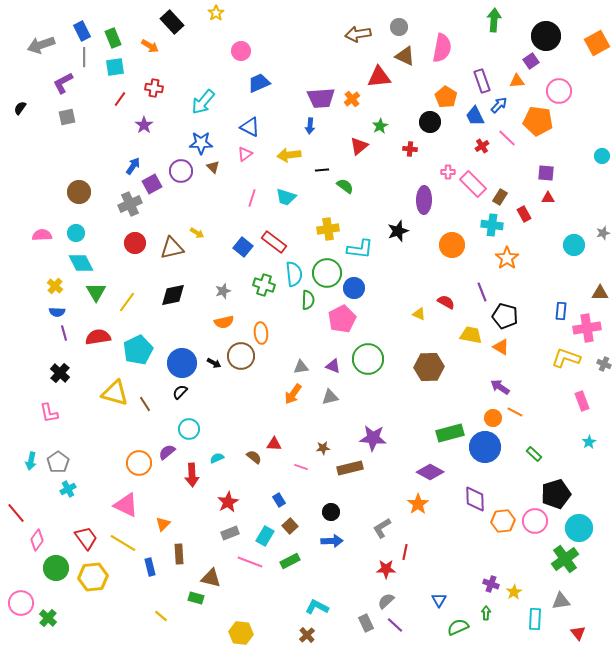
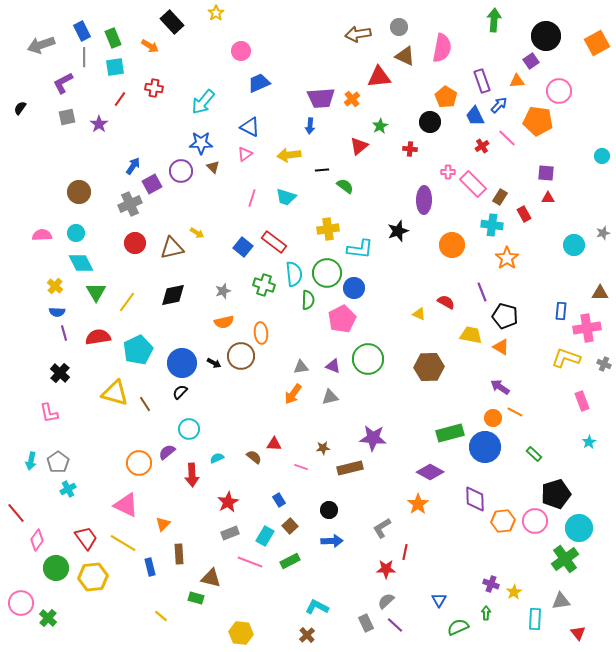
purple star at (144, 125): moved 45 px left, 1 px up
black circle at (331, 512): moved 2 px left, 2 px up
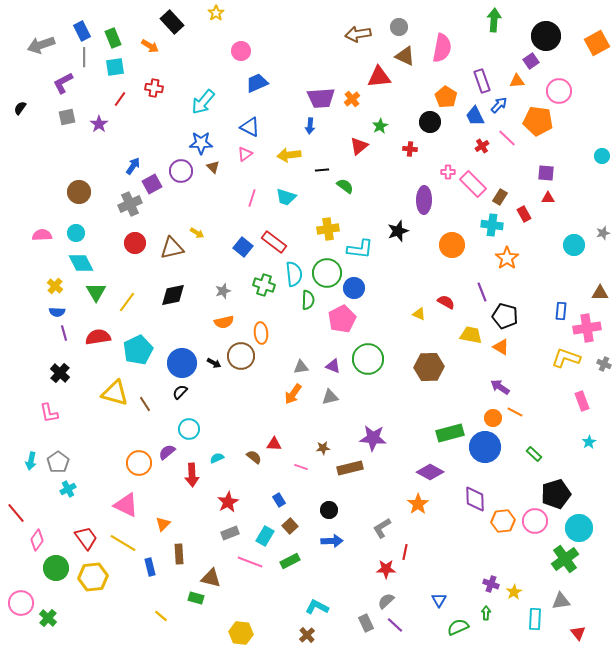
blue trapezoid at (259, 83): moved 2 px left
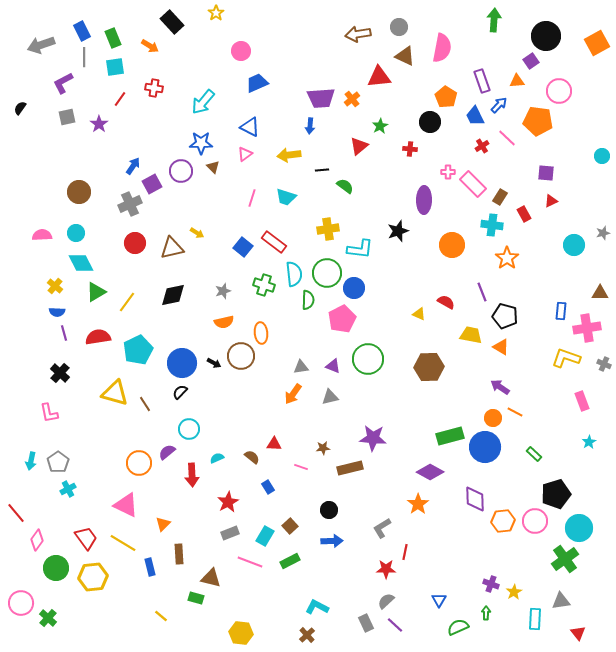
red triangle at (548, 198): moved 3 px right, 3 px down; rotated 24 degrees counterclockwise
green triangle at (96, 292): rotated 30 degrees clockwise
green rectangle at (450, 433): moved 3 px down
brown semicircle at (254, 457): moved 2 px left
blue rectangle at (279, 500): moved 11 px left, 13 px up
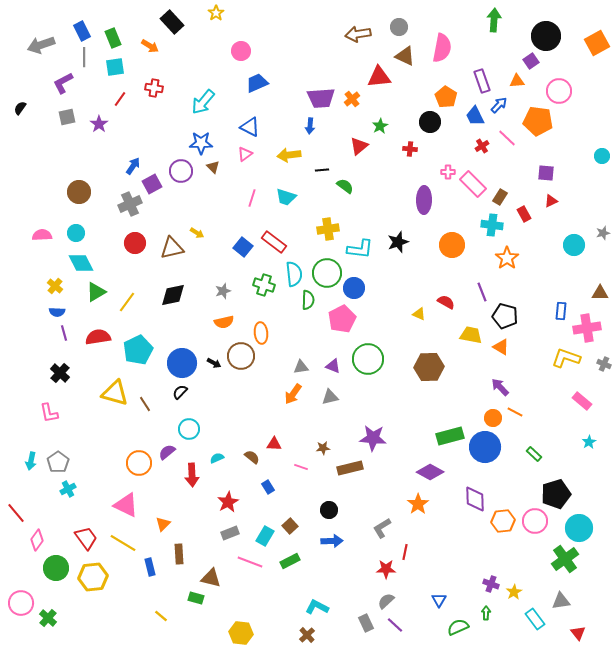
black star at (398, 231): moved 11 px down
purple arrow at (500, 387): rotated 12 degrees clockwise
pink rectangle at (582, 401): rotated 30 degrees counterclockwise
cyan rectangle at (535, 619): rotated 40 degrees counterclockwise
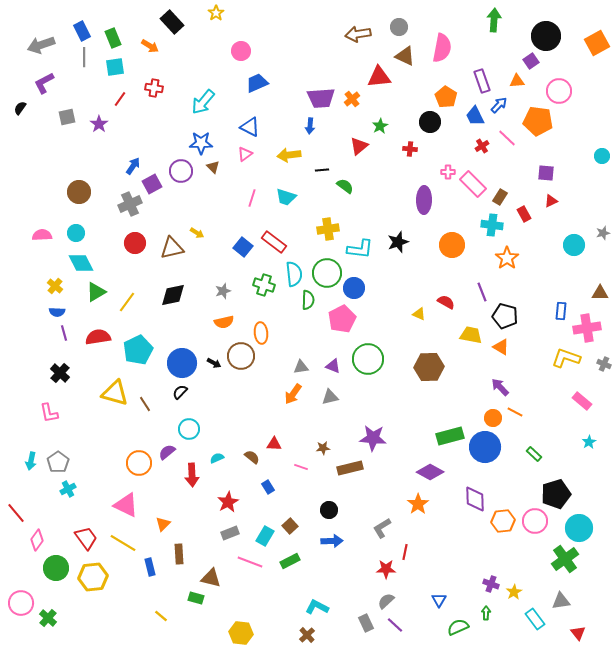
purple L-shape at (63, 83): moved 19 px left
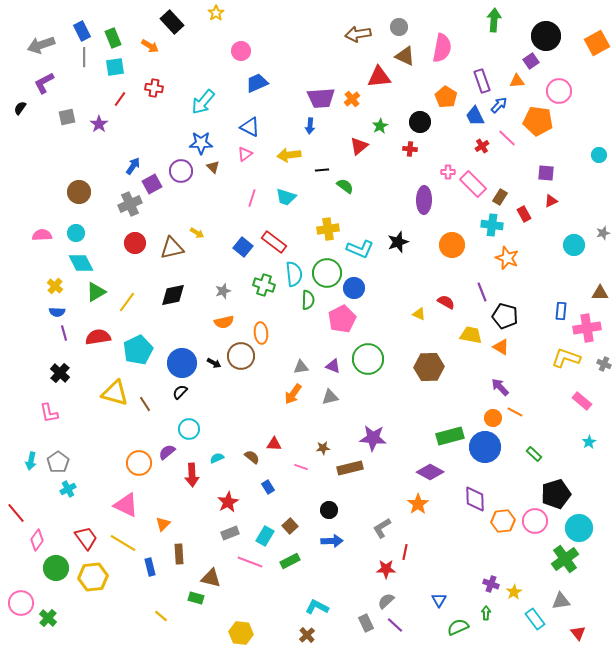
black circle at (430, 122): moved 10 px left
cyan circle at (602, 156): moved 3 px left, 1 px up
cyan L-shape at (360, 249): rotated 16 degrees clockwise
orange star at (507, 258): rotated 15 degrees counterclockwise
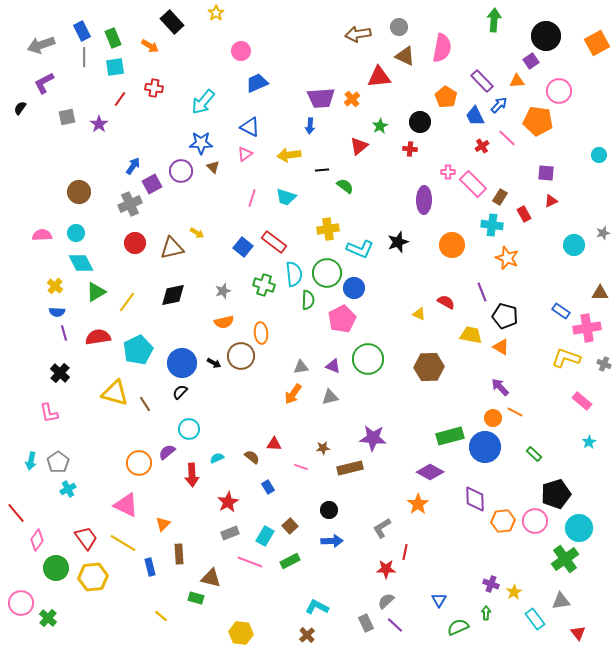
purple rectangle at (482, 81): rotated 25 degrees counterclockwise
blue rectangle at (561, 311): rotated 60 degrees counterclockwise
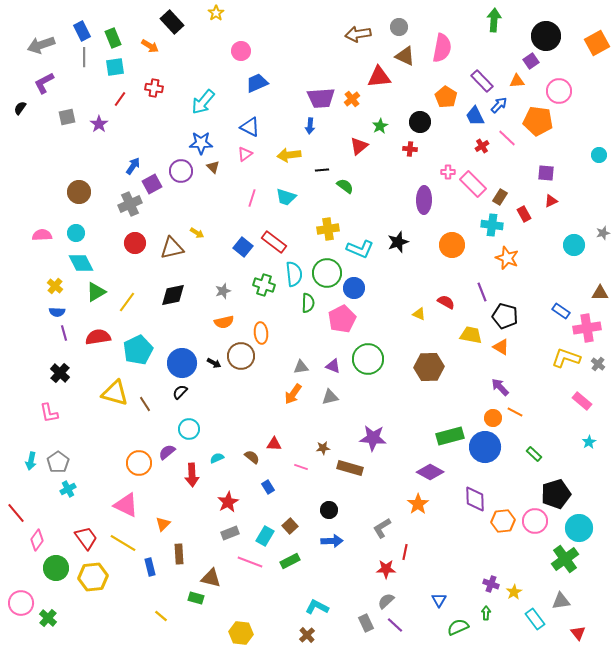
green semicircle at (308, 300): moved 3 px down
gray cross at (604, 364): moved 6 px left; rotated 16 degrees clockwise
brown rectangle at (350, 468): rotated 30 degrees clockwise
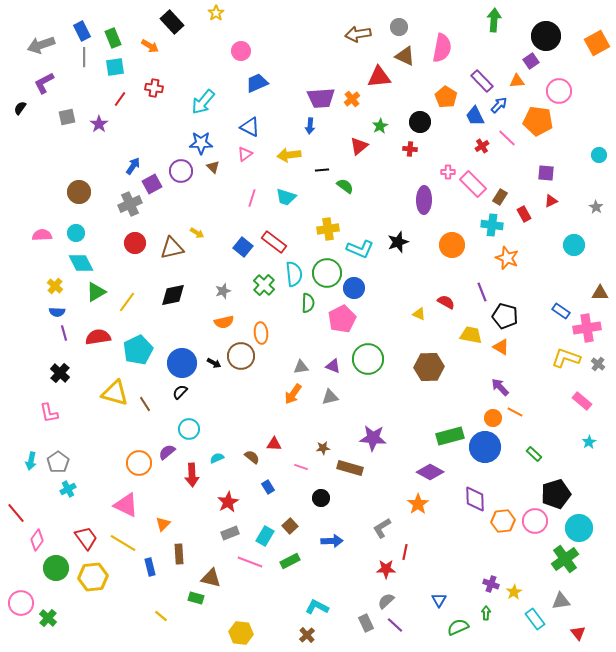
gray star at (603, 233): moved 7 px left, 26 px up; rotated 24 degrees counterclockwise
green cross at (264, 285): rotated 25 degrees clockwise
black circle at (329, 510): moved 8 px left, 12 px up
